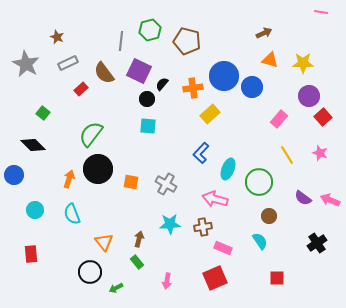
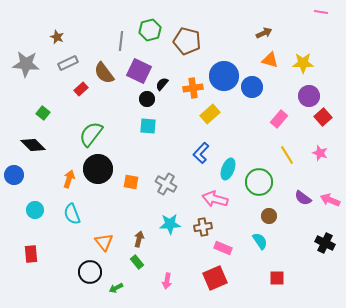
gray star at (26, 64): rotated 24 degrees counterclockwise
black cross at (317, 243): moved 8 px right; rotated 30 degrees counterclockwise
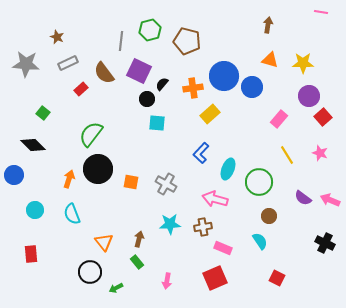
brown arrow at (264, 33): moved 4 px right, 8 px up; rotated 56 degrees counterclockwise
cyan square at (148, 126): moved 9 px right, 3 px up
red square at (277, 278): rotated 28 degrees clockwise
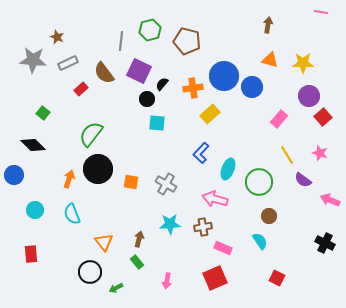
gray star at (26, 64): moved 7 px right, 4 px up
purple semicircle at (303, 198): moved 18 px up
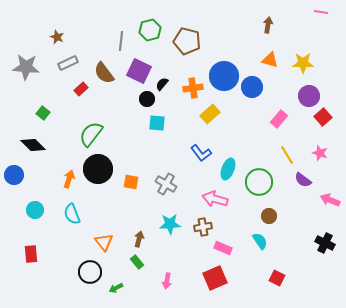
gray star at (33, 60): moved 7 px left, 7 px down
blue L-shape at (201, 153): rotated 80 degrees counterclockwise
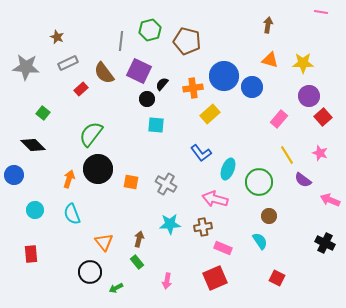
cyan square at (157, 123): moved 1 px left, 2 px down
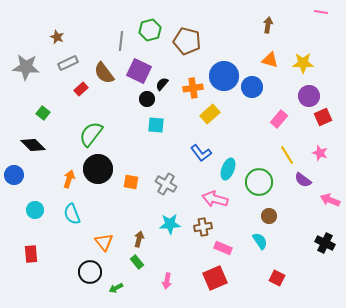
red square at (323, 117): rotated 18 degrees clockwise
